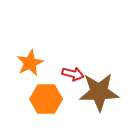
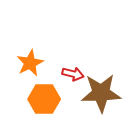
brown star: moved 2 px right, 1 px down
orange hexagon: moved 2 px left
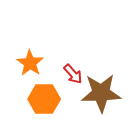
orange star: rotated 12 degrees counterclockwise
red arrow: rotated 35 degrees clockwise
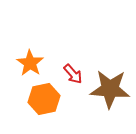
brown star: moved 9 px right, 4 px up; rotated 6 degrees clockwise
orange hexagon: rotated 12 degrees counterclockwise
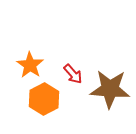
orange star: moved 2 px down
orange hexagon: rotated 16 degrees counterclockwise
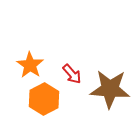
red arrow: moved 1 px left
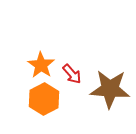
orange star: moved 11 px right
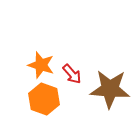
orange star: rotated 16 degrees counterclockwise
orange hexagon: rotated 12 degrees counterclockwise
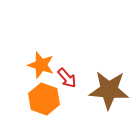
red arrow: moved 5 px left, 4 px down
brown star: moved 1 px left, 1 px down
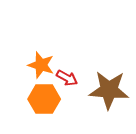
red arrow: rotated 20 degrees counterclockwise
orange hexagon: rotated 20 degrees counterclockwise
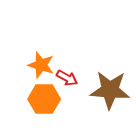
brown star: moved 1 px right
